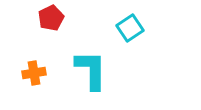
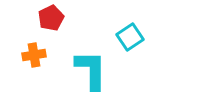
cyan square: moved 9 px down
orange cross: moved 18 px up
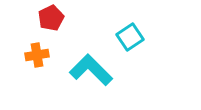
orange cross: moved 3 px right
cyan L-shape: rotated 45 degrees counterclockwise
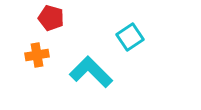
red pentagon: rotated 30 degrees counterclockwise
cyan L-shape: moved 2 px down
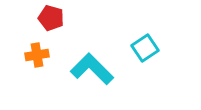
cyan square: moved 15 px right, 11 px down
cyan L-shape: moved 1 px right, 3 px up
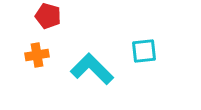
red pentagon: moved 3 px left, 2 px up
cyan square: moved 1 px left, 3 px down; rotated 28 degrees clockwise
